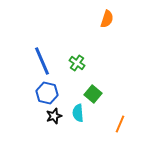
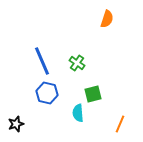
green square: rotated 36 degrees clockwise
black star: moved 38 px left, 8 px down
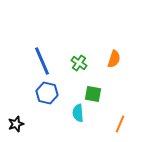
orange semicircle: moved 7 px right, 40 px down
green cross: moved 2 px right
green square: rotated 24 degrees clockwise
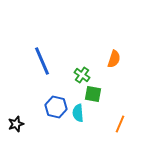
green cross: moved 3 px right, 12 px down
blue hexagon: moved 9 px right, 14 px down
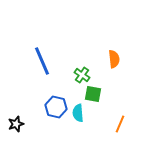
orange semicircle: rotated 24 degrees counterclockwise
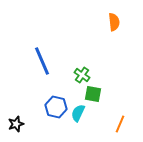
orange semicircle: moved 37 px up
cyan semicircle: rotated 30 degrees clockwise
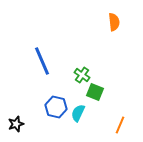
green square: moved 2 px right, 2 px up; rotated 12 degrees clockwise
orange line: moved 1 px down
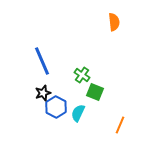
blue hexagon: rotated 15 degrees clockwise
black star: moved 27 px right, 31 px up
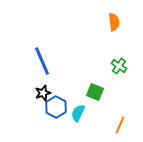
green cross: moved 37 px right, 9 px up
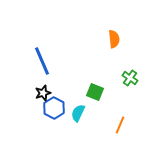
orange semicircle: moved 17 px down
green cross: moved 11 px right, 12 px down
blue hexagon: moved 2 px left, 1 px down
